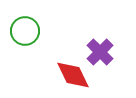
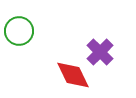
green circle: moved 6 px left
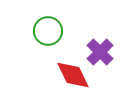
green circle: moved 29 px right
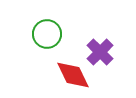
green circle: moved 1 px left, 3 px down
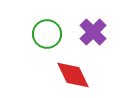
purple cross: moved 7 px left, 20 px up
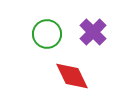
red diamond: moved 1 px left, 1 px down
